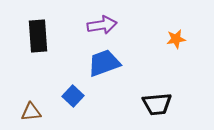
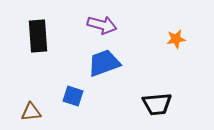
purple arrow: rotated 24 degrees clockwise
blue square: rotated 25 degrees counterclockwise
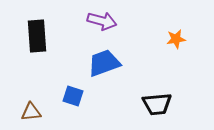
purple arrow: moved 4 px up
black rectangle: moved 1 px left
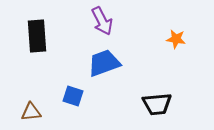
purple arrow: rotated 48 degrees clockwise
orange star: rotated 18 degrees clockwise
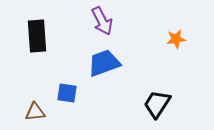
orange star: rotated 18 degrees counterclockwise
blue square: moved 6 px left, 3 px up; rotated 10 degrees counterclockwise
black trapezoid: rotated 128 degrees clockwise
brown triangle: moved 4 px right
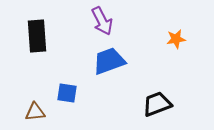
blue trapezoid: moved 5 px right, 2 px up
black trapezoid: rotated 36 degrees clockwise
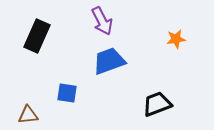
black rectangle: rotated 28 degrees clockwise
brown triangle: moved 7 px left, 3 px down
